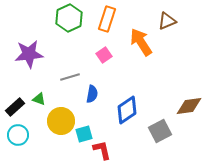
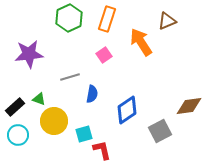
yellow circle: moved 7 px left
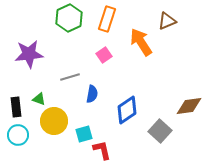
black rectangle: moved 1 px right; rotated 54 degrees counterclockwise
gray square: rotated 20 degrees counterclockwise
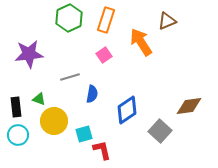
orange rectangle: moved 1 px left, 1 px down
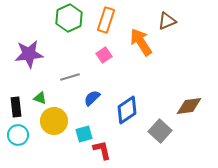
blue semicircle: moved 4 px down; rotated 144 degrees counterclockwise
green triangle: moved 1 px right, 1 px up
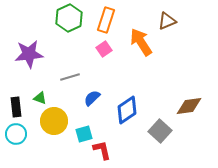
pink square: moved 6 px up
cyan circle: moved 2 px left, 1 px up
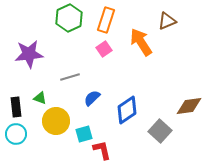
yellow circle: moved 2 px right
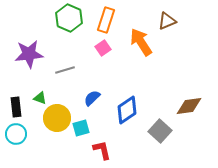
green hexagon: rotated 12 degrees counterclockwise
pink square: moved 1 px left, 1 px up
gray line: moved 5 px left, 7 px up
yellow circle: moved 1 px right, 3 px up
cyan square: moved 3 px left, 6 px up
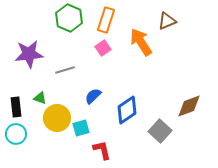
blue semicircle: moved 1 px right, 2 px up
brown diamond: rotated 12 degrees counterclockwise
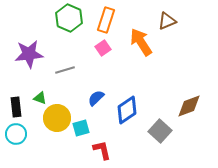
blue semicircle: moved 3 px right, 2 px down
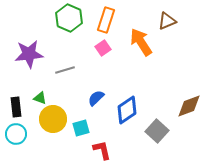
yellow circle: moved 4 px left, 1 px down
gray square: moved 3 px left
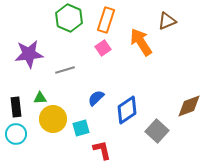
green triangle: rotated 24 degrees counterclockwise
